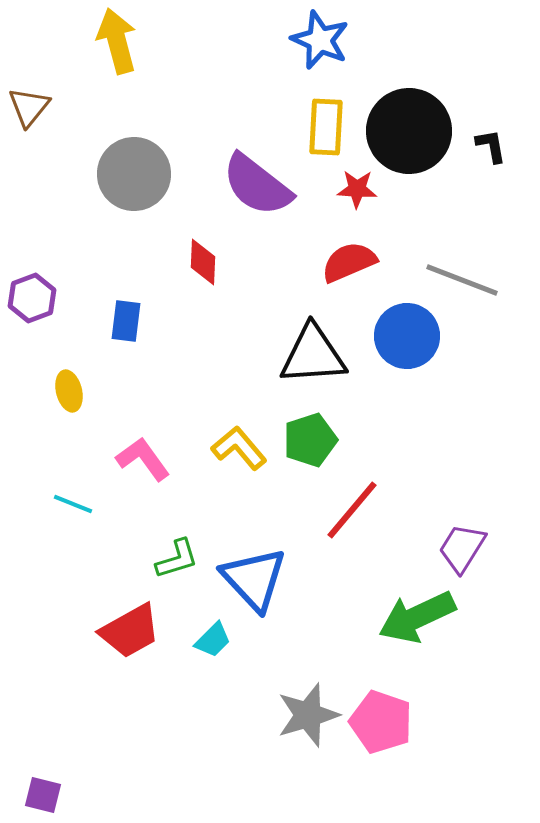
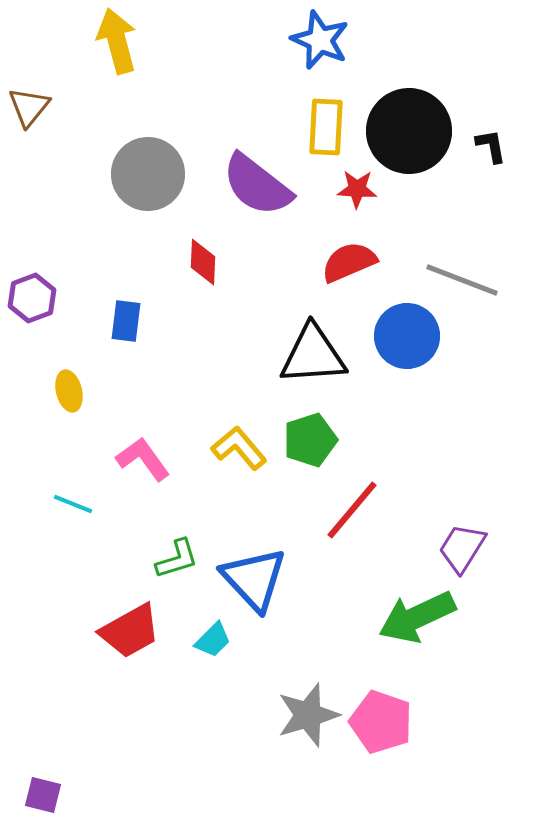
gray circle: moved 14 px right
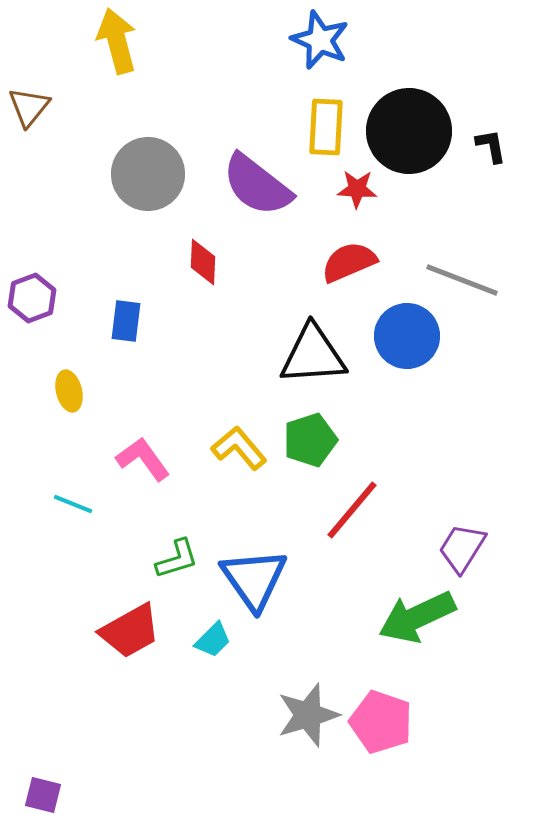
blue triangle: rotated 8 degrees clockwise
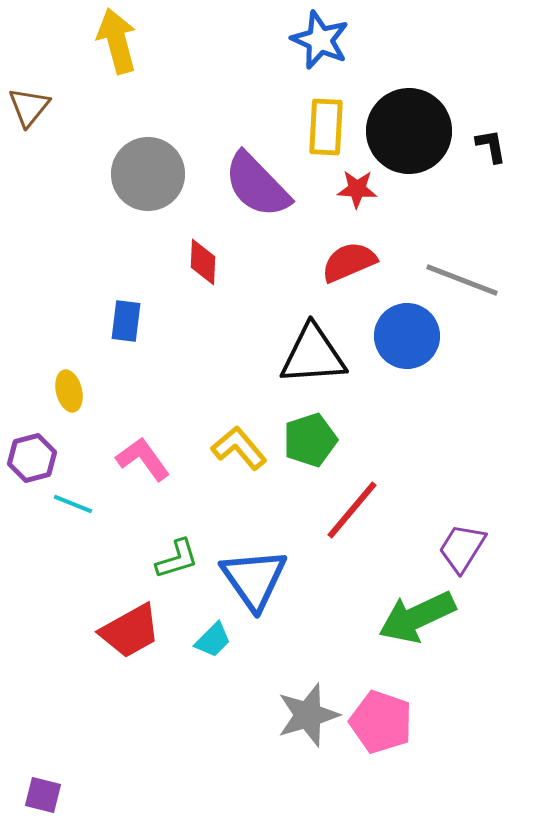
purple semicircle: rotated 8 degrees clockwise
purple hexagon: moved 160 px down; rotated 6 degrees clockwise
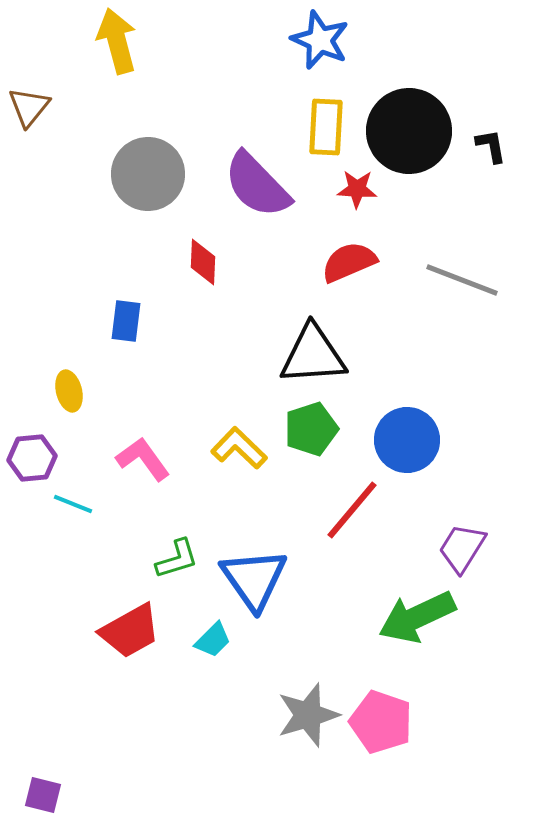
blue circle: moved 104 px down
green pentagon: moved 1 px right, 11 px up
yellow L-shape: rotated 6 degrees counterclockwise
purple hexagon: rotated 9 degrees clockwise
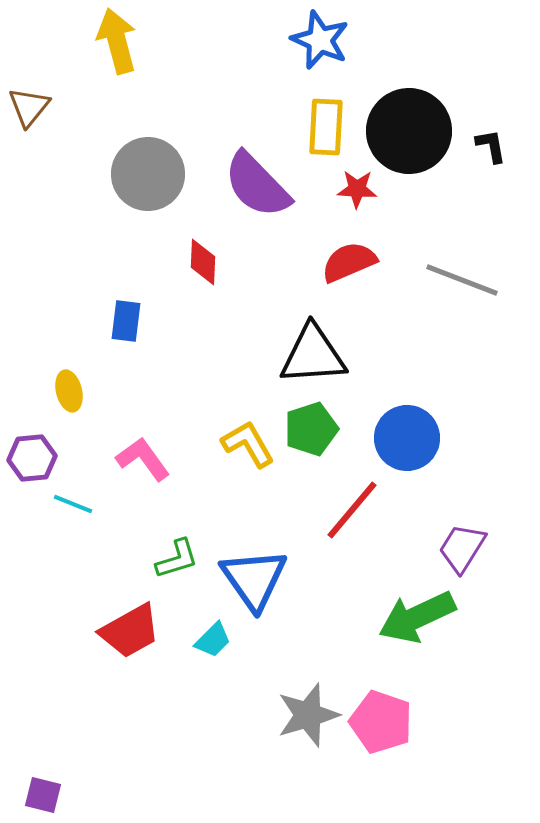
blue circle: moved 2 px up
yellow L-shape: moved 9 px right, 4 px up; rotated 16 degrees clockwise
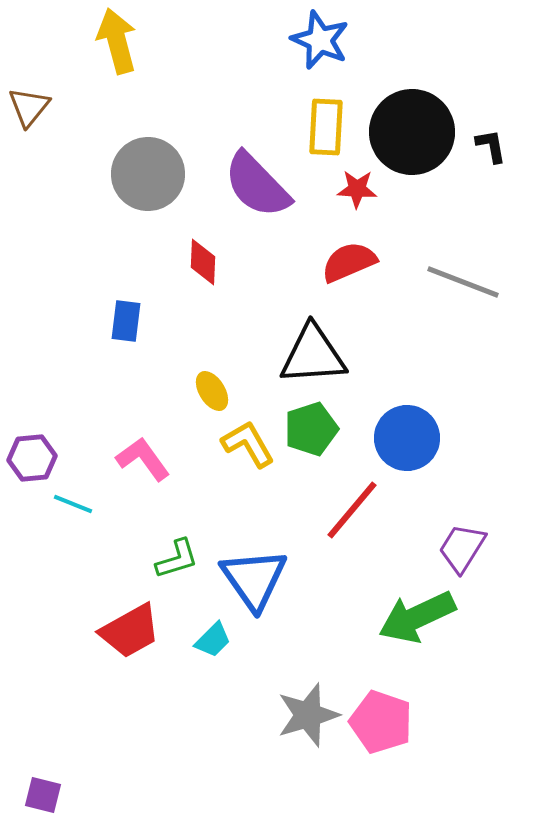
black circle: moved 3 px right, 1 px down
gray line: moved 1 px right, 2 px down
yellow ellipse: moved 143 px right; rotated 18 degrees counterclockwise
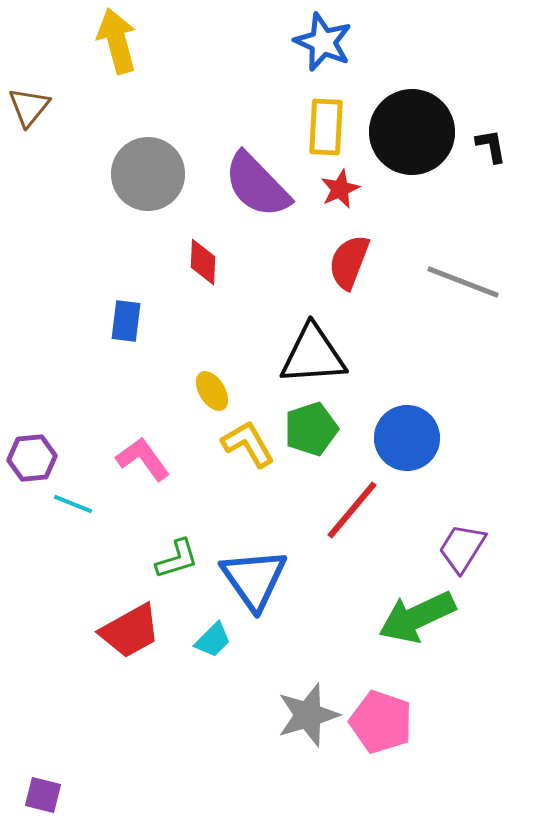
blue star: moved 3 px right, 2 px down
red star: moved 17 px left; rotated 27 degrees counterclockwise
red semicircle: rotated 46 degrees counterclockwise
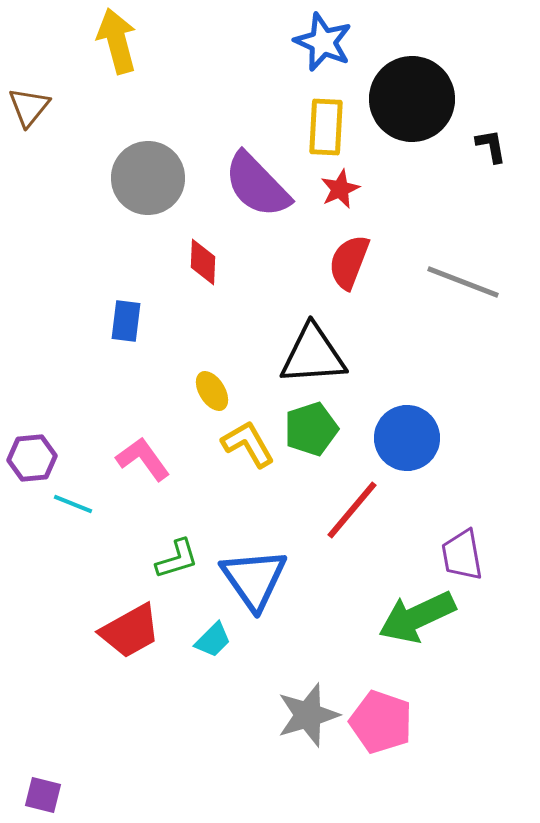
black circle: moved 33 px up
gray circle: moved 4 px down
purple trapezoid: moved 7 px down; rotated 42 degrees counterclockwise
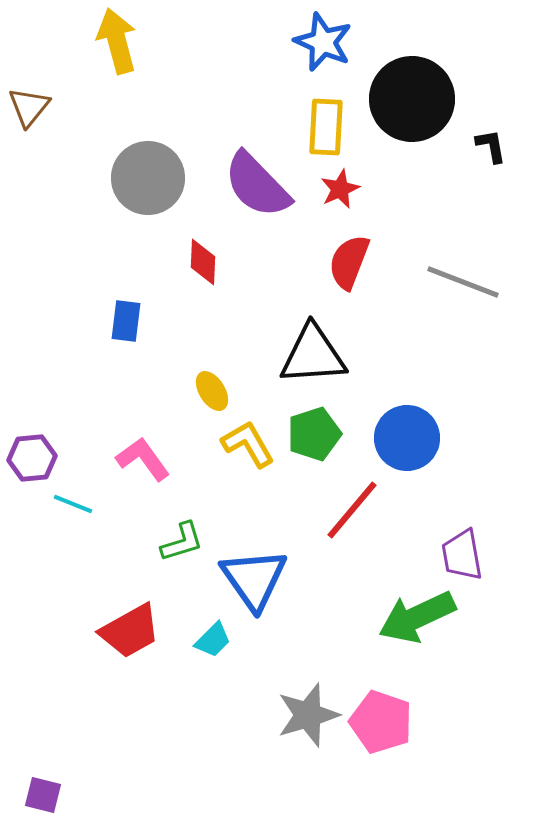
green pentagon: moved 3 px right, 5 px down
green L-shape: moved 5 px right, 17 px up
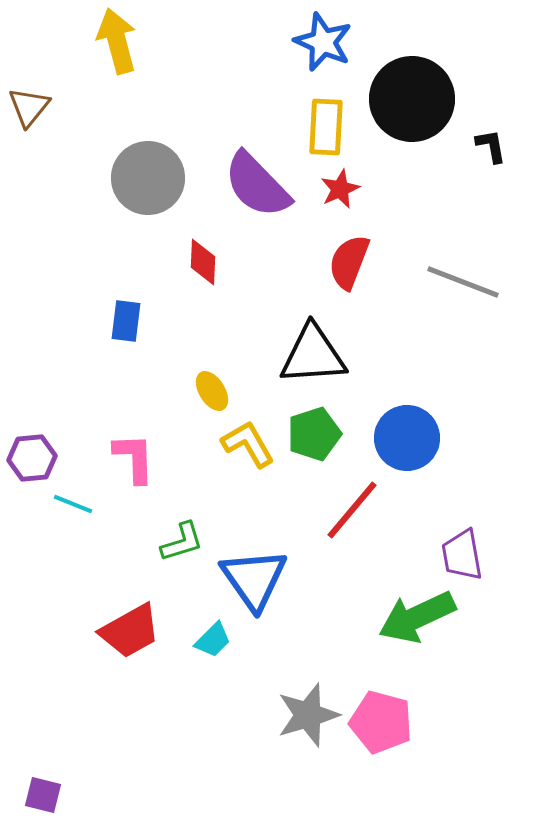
pink L-shape: moved 9 px left, 1 px up; rotated 34 degrees clockwise
pink pentagon: rotated 4 degrees counterclockwise
